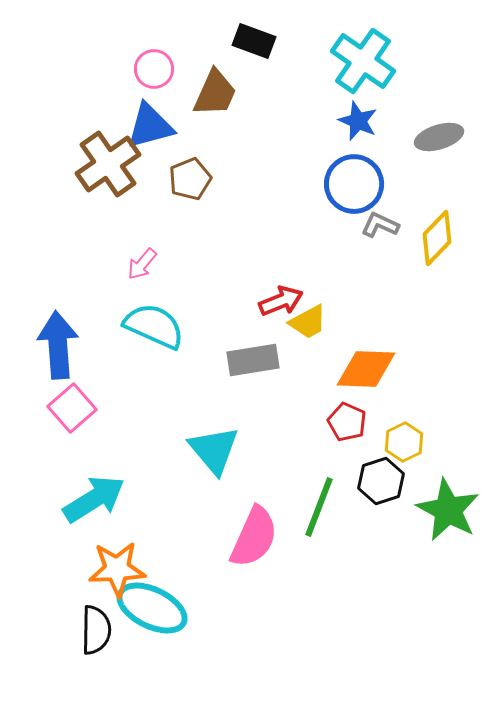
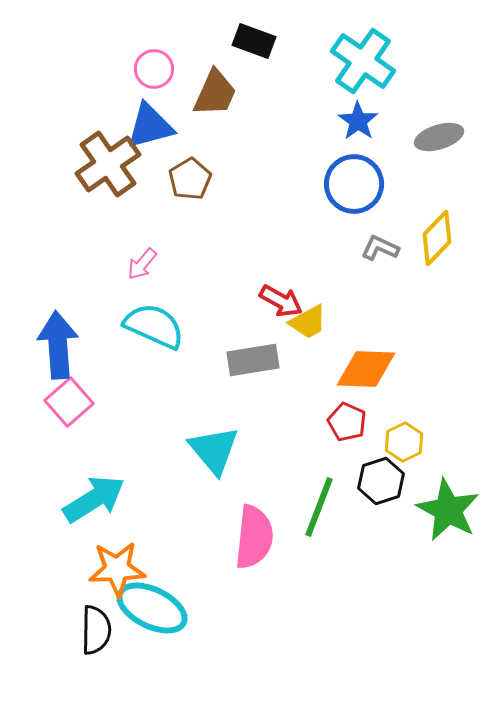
blue star: rotated 12 degrees clockwise
brown pentagon: rotated 9 degrees counterclockwise
gray L-shape: moved 23 px down
red arrow: rotated 51 degrees clockwise
pink square: moved 3 px left, 6 px up
pink semicircle: rotated 18 degrees counterclockwise
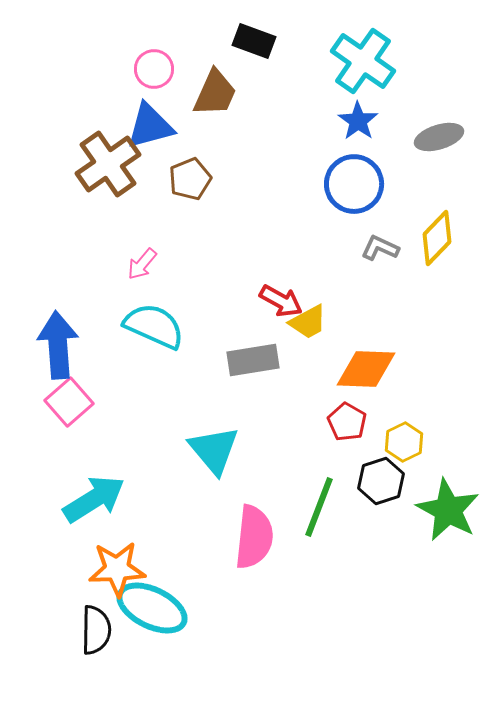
brown pentagon: rotated 9 degrees clockwise
red pentagon: rotated 6 degrees clockwise
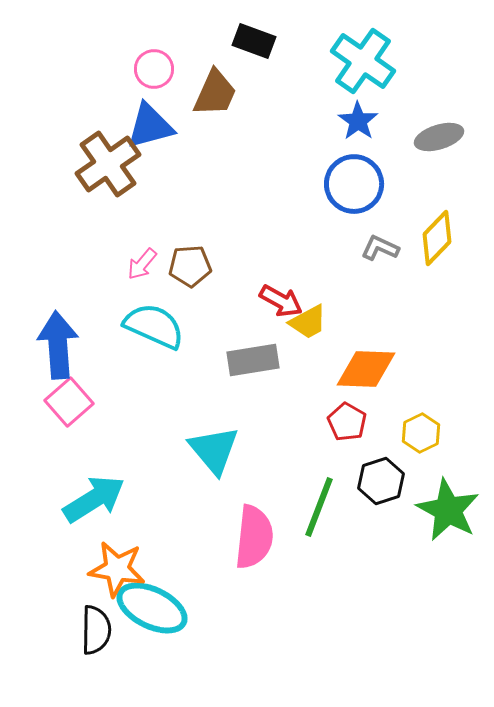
brown pentagon: moved 87 px down; rotated 18 degrees clockwise
yellow hexagon: moved 17 px right, 9 px up
orange star: rotated 12 degrees clockwise
